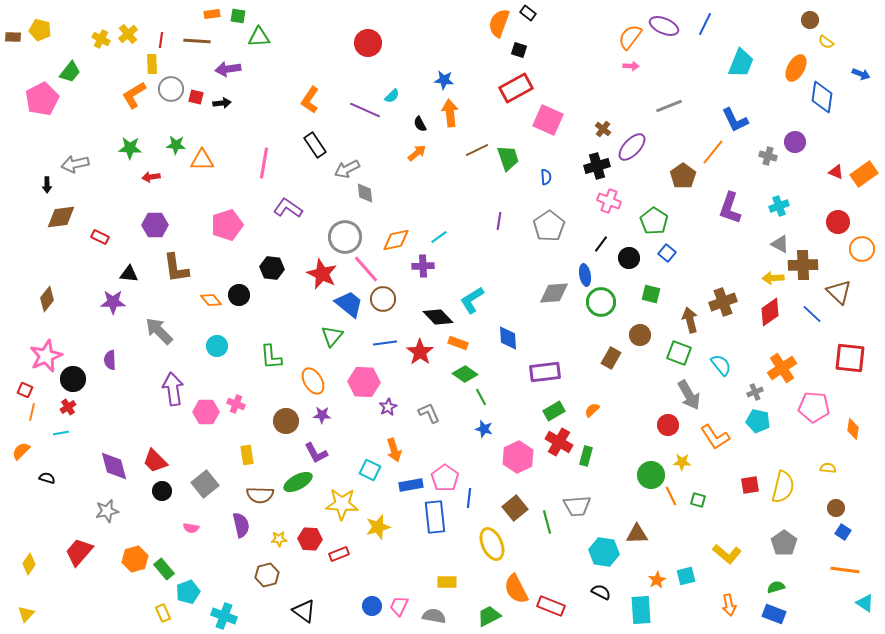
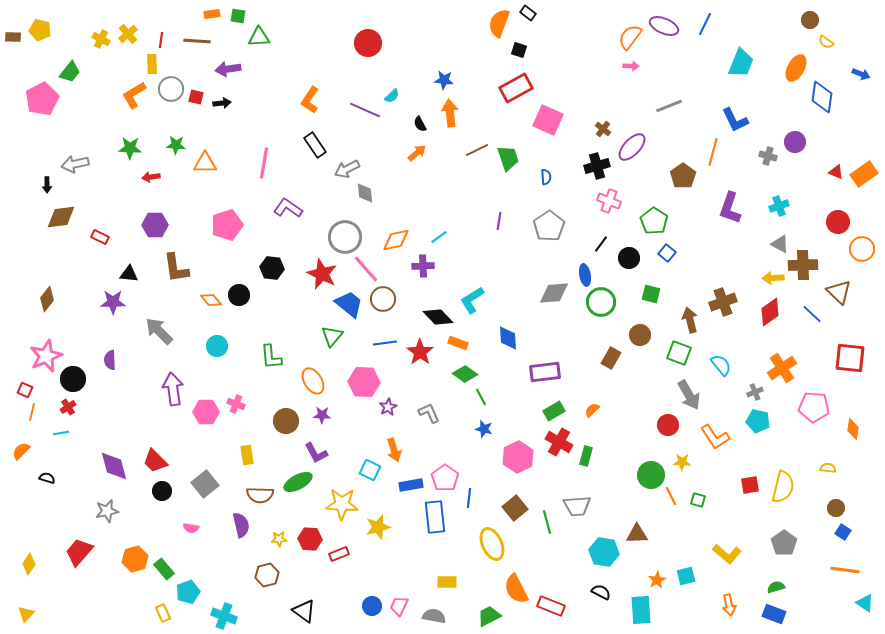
orange line at (713, 152): rotated 24 degrees counterclockwise
orange triangle at (202, 160): moved 3 px right, 3 px down
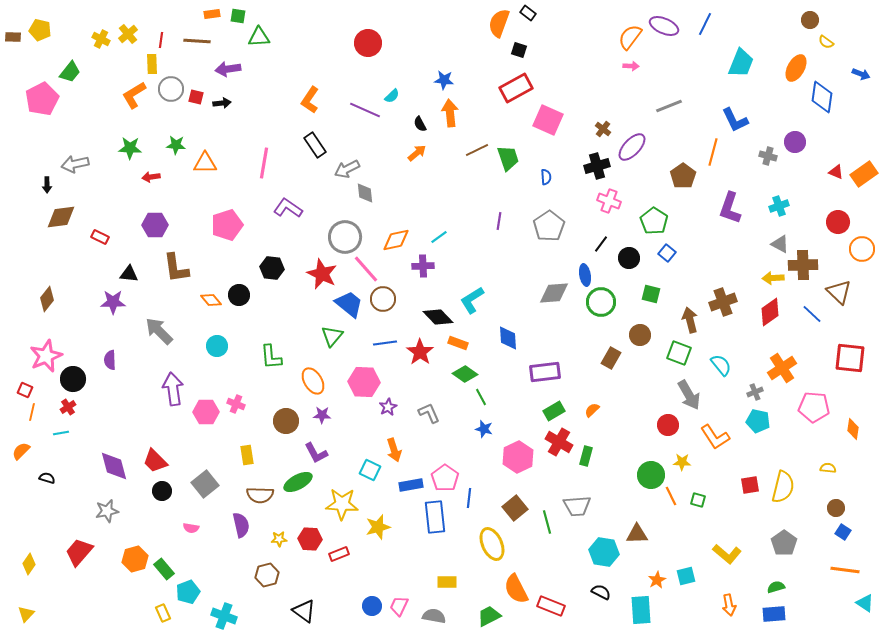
blue rectangle at (774, 614): rotated 25 degrees counterclockwise
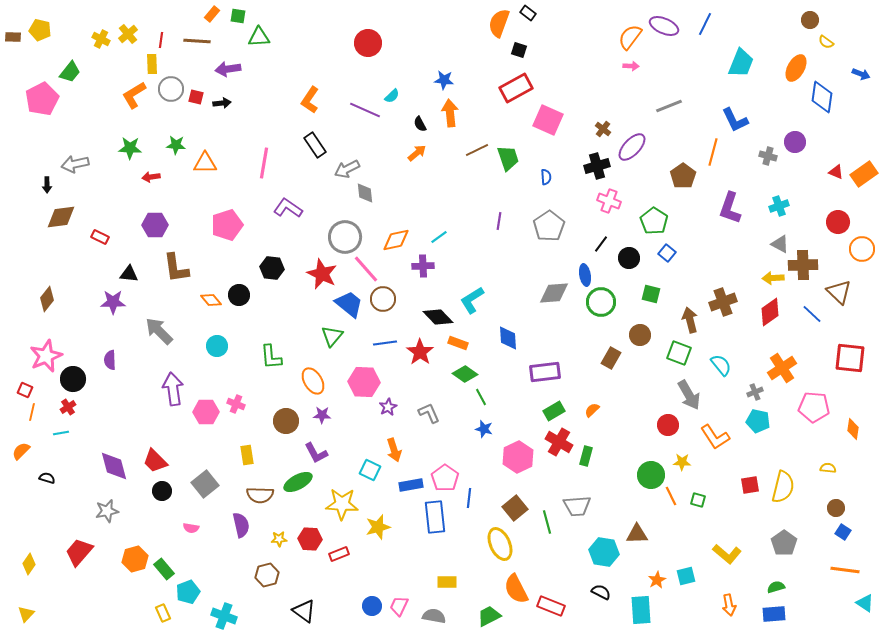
orange rectangle at (212, 14): rotated 42 degrees counterclockwise
yellow ellipse at (492, 544): moved 8 px right
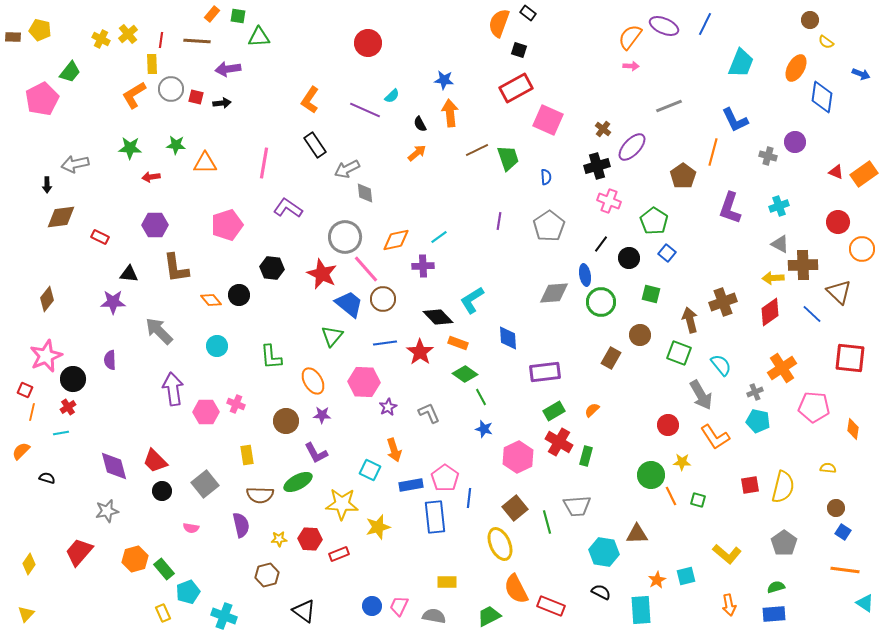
gray arrow at (689, 395): moved 12 px right
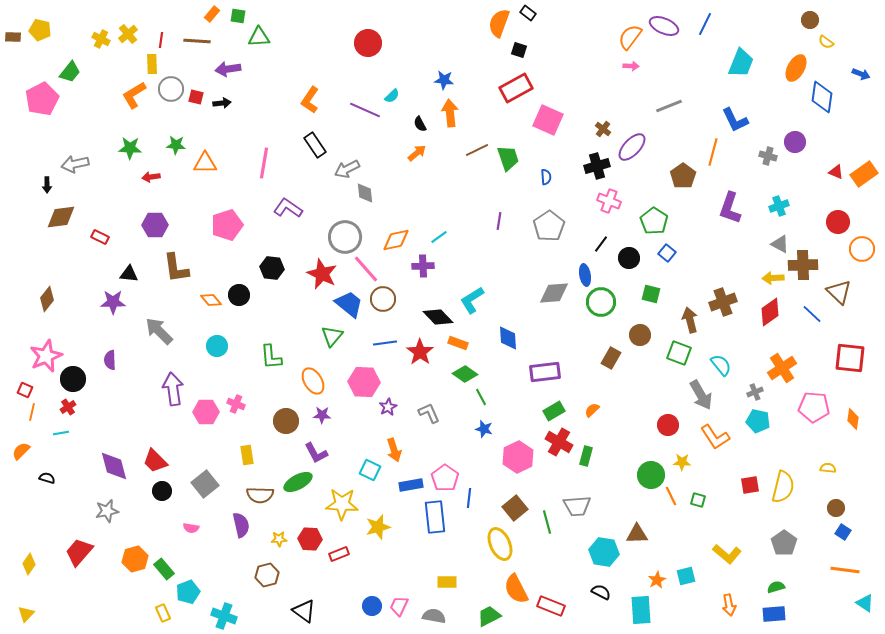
orange diamond at (853, 429): moved 10 px up
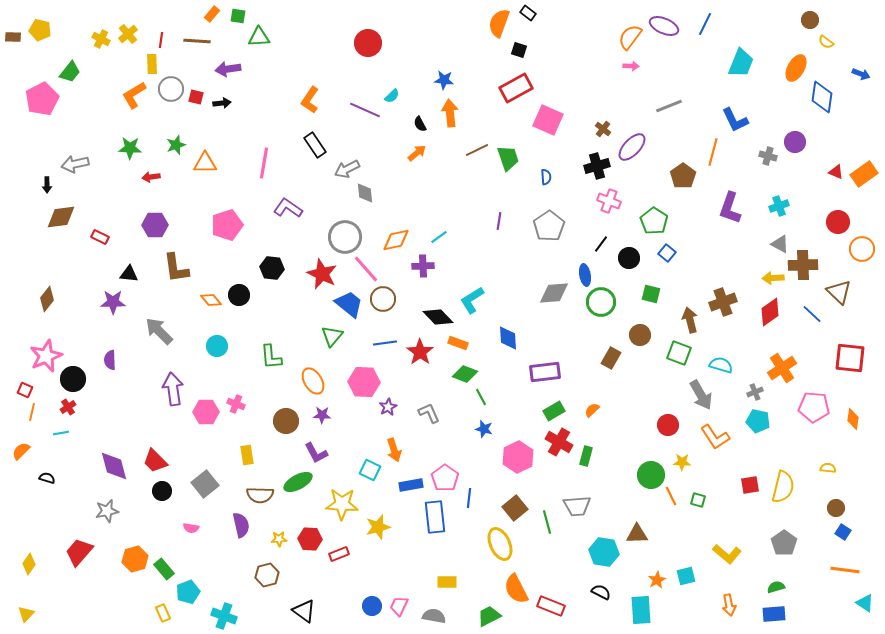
green star at (176, 145): rotated 24 degrees counterclockwise
cyan semicircle at (721, 365): rotated 35 degrees counterclockwise
green diamond at (465, 374): rotated 15 degrees counterclockwise
